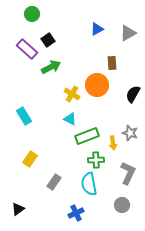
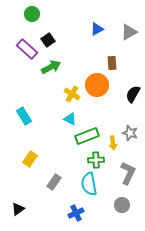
gray triangle: moved 1 px right, 1 px up
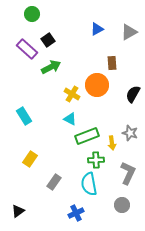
yellow arrow: moved 1 px left
black triangle: moved 2 px down
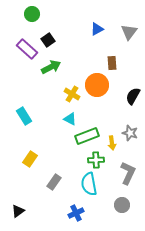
gray triangle: rotated 24 degrees counterclockwise
black semicircle: moved 2 px down
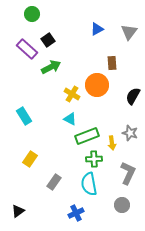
green cross: moved 2 px left, 1 px up
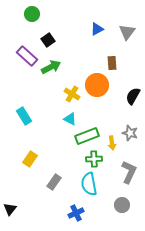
gray triangle: moved 2 px left
purple rectangle: moved 7 px down
gray L-shape: moved 1 px right, 1 px up
black triangle: moved 8 px left, 2 px up; rotated 16 degrees counterclockwise
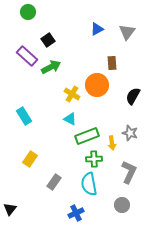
green circle: moved 4 px left, 2 px up
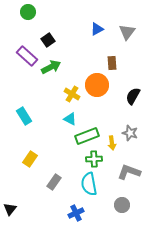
gray L-shape: rotated 95 degrees counterclockwise
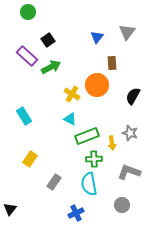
blue triangle: moved 8 px down; rotated 24 degrees counterclockwise
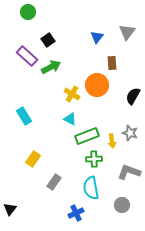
yellow arrow: moved 2 px up
yellow rectangle: moved 3 px right
cyan semicircle: moved 2 px right, 4 px down
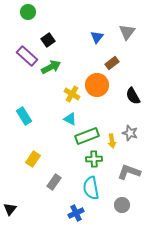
brown rectangle: rotated 56 degrees clockwise
black semicircle: rotated 60 degrees counterclockwise
